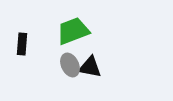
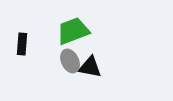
gray ellipse: moved 4 px up
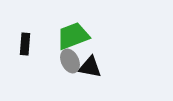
green trapezoid: moved 5 px down
black rectangle: moved 3 px right
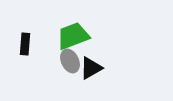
black triangle: moved 1 px right, 1 px down; rotated 40 degrees counterclockwise
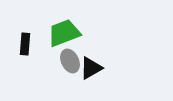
green trapezoid: moved 9 px left, 3 px up
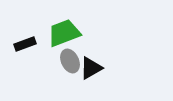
black rectangle: rotated 65 degrees clockwise
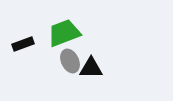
black rectangle: moved 2 px left
black triangle: rotated 30 degrees clockwise
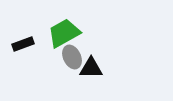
green trapezoid: rotated 8 degrees counterclockwise
gray ellipse: moved 2 px right, 4 px up
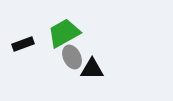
black triangle: moved 1 px right, 1 px down
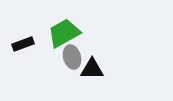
gray ellipse: rotated 10 degrees clockwise
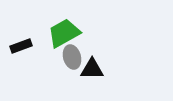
black rectangle: moved 2 px left, 2 px down
